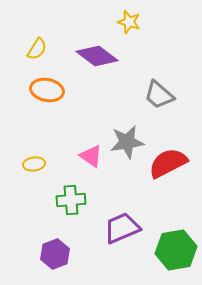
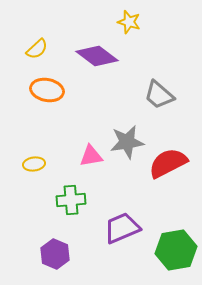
yellow semicircle: rotated 15 degrees clockwise
pink triangle: rotated 45 degrees counterclockwise
purple hexagon: rotated 16 degrees counterclockwise
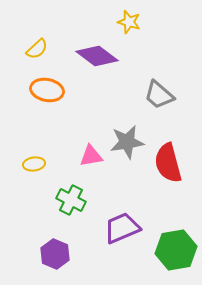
red semicircle: rotated 78 degrees counterclockwise
green cross: rotated 32 degrees clockwise
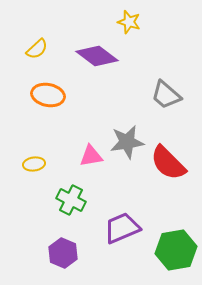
orange ellipse: moved 1 px right, 5 px down
gray trapezoid: moved 7 px right
red semicircle: rotated 30 degrees counterclockwise
purple hexagon: moved 8 px right, 1 px up
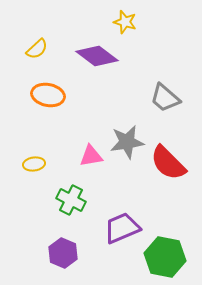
yellow star: moved 4 px left
gray trapezoid: moved 1 px left, 3 px down
green hexagon: moved 11 px left, 7 px down; rotated 21 degrees clockwise
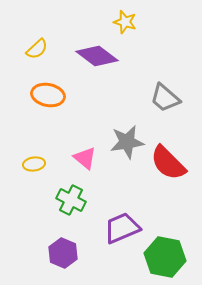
pink triangle: moved 6 px left, 2 px down; rotated 50 degrees clockwise
